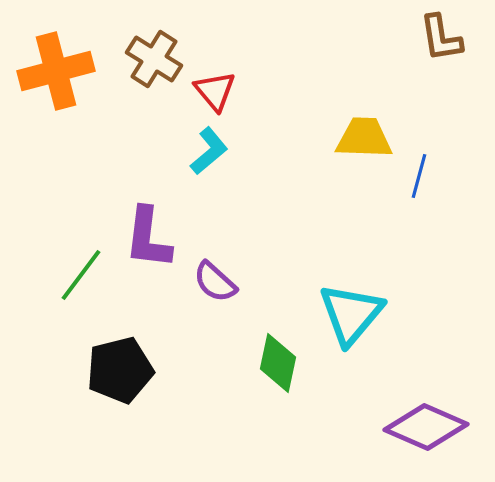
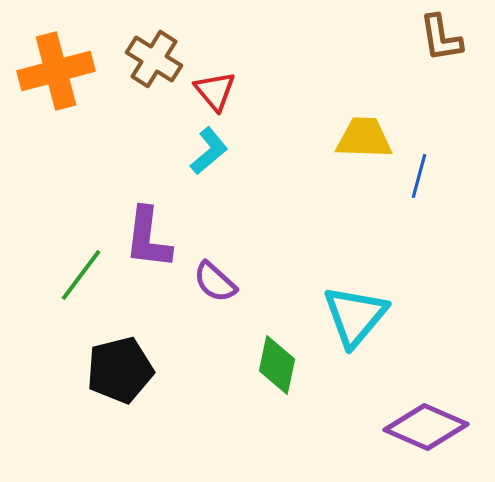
cyan triangle: moved 4 px right, 2 px down
green diamond: moved 1 px left, 2 px down
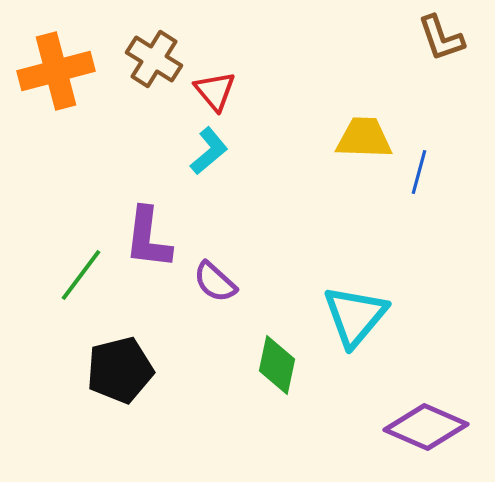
brown L-shape: rotated 10 degrees counterclockwise
blue line: moved 4 px up
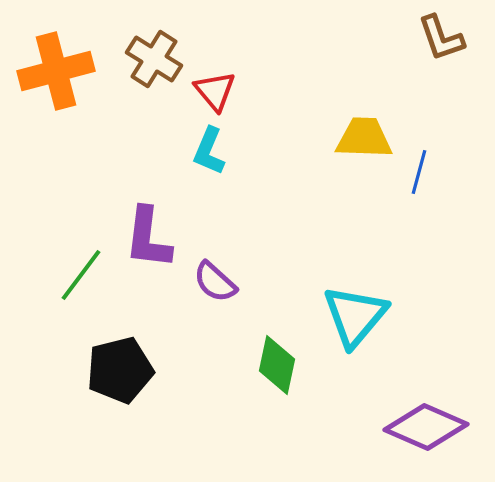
cyan L-shape: rotated 153 degrees clockwise
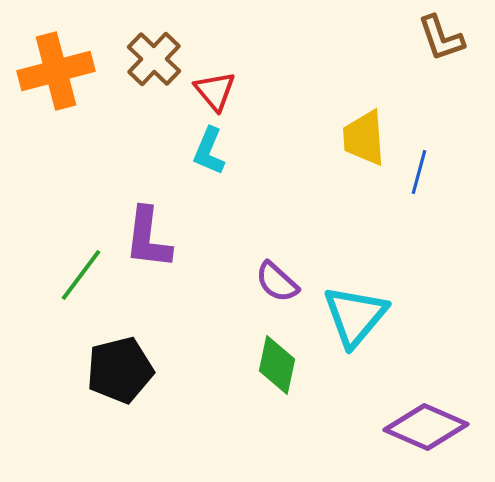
brown cross: rotated 12 degrees clockwise
yellow trapezoid: rotated 96 degrees counterclockwise
purple semicircle: moved 62 px right
